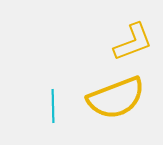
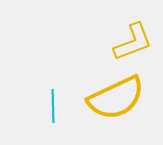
yellow semicircle: rotated 4 degrees counterclockwise
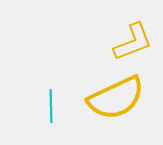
cyan line: moved 2 px left
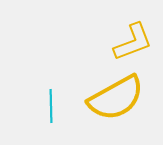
yellow semicircle: rotated 4 degrees counterclockwise
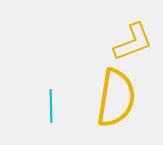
yellow semicircle: rotated 52 degrees counterclockwise
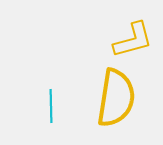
yellow L-shape: moved 2 px up; rotated 6 degrees clockwise
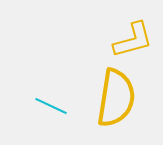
cyan line: rotated 64 degrees counterclockwise
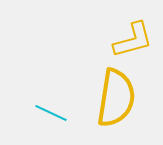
cyan line: moved 7 px down
